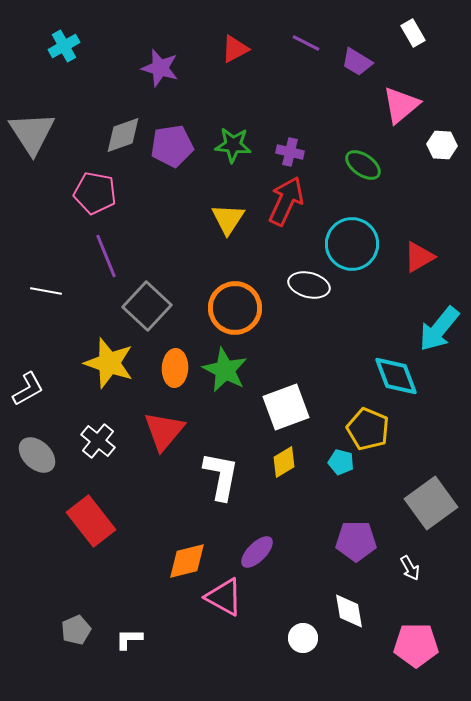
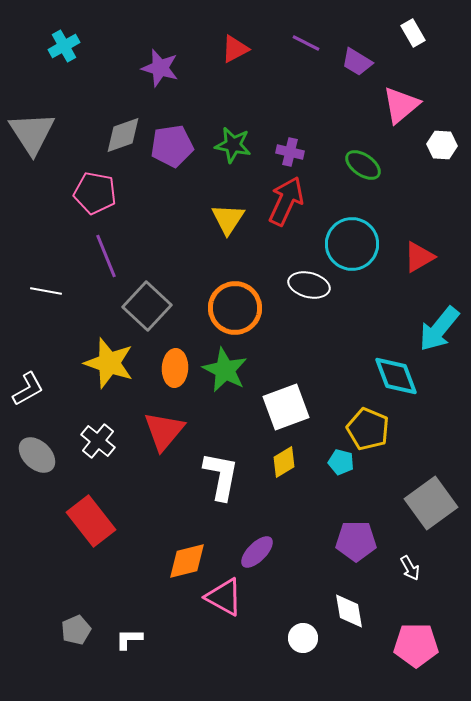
green star at (233, 145): rotated 6 degrees clockwise
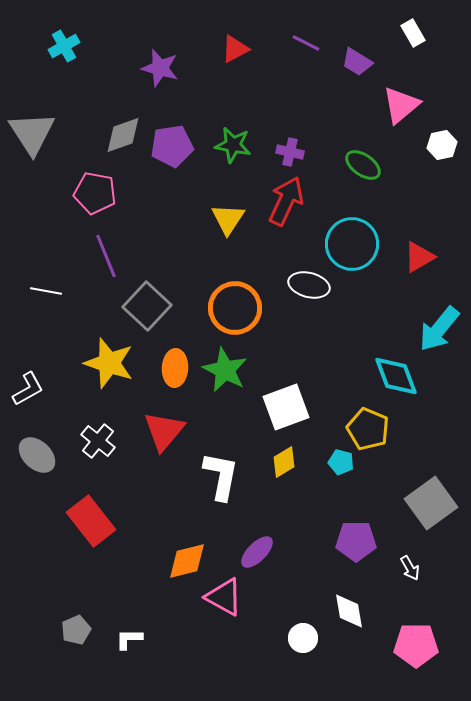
white hexagon at (442, 145): rotated 16 degrees counterclockwise
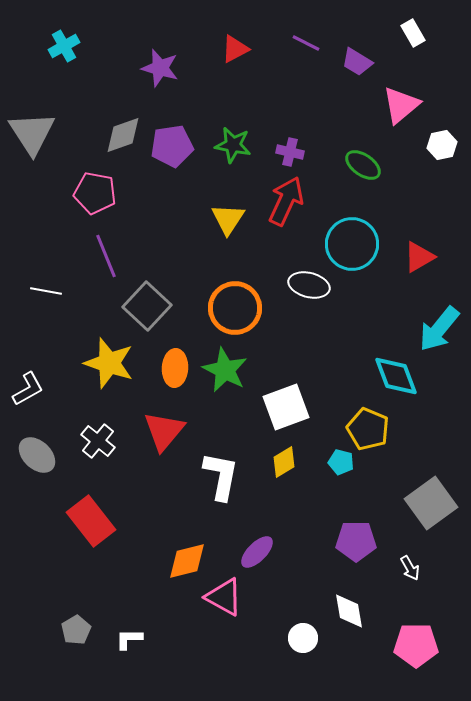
gray pentagon at (76, 630): rotated 8 degrees counterclockwise
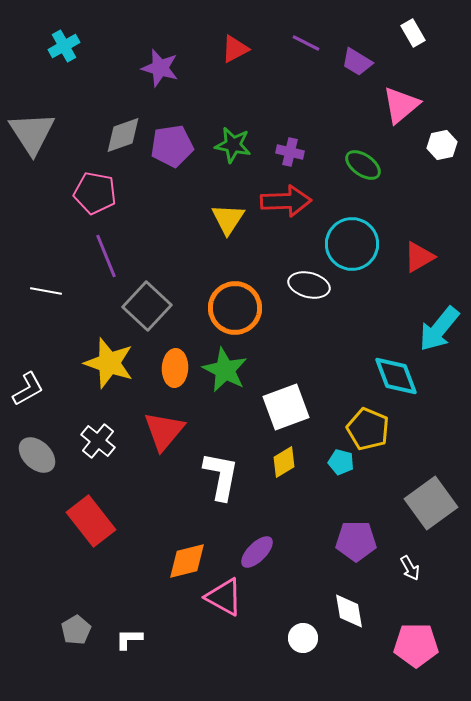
red arrow at (286, 201): rotated 63 degrees clockwise
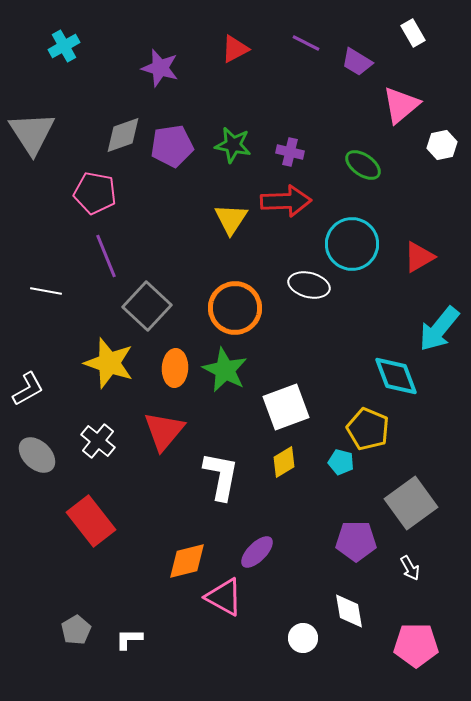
yellow triangle at (228, 219): moved 3 px right
gray square at (431, 503): moved 20 px left
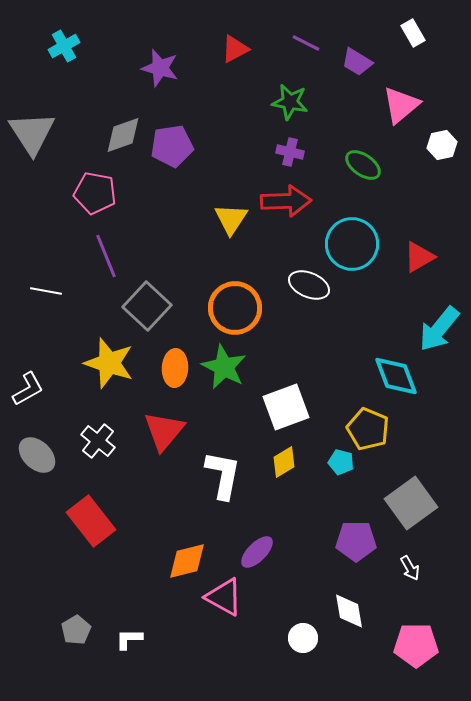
green star at (233, 145): moved 57 px right, 43 px up
white ellipse at (309, 285): rotated 9 degrees clockwise
green star at (225, 370): moved 1 px left, 3 px up
white L-shape at (221, 476): moved 2 px right, 1 px up
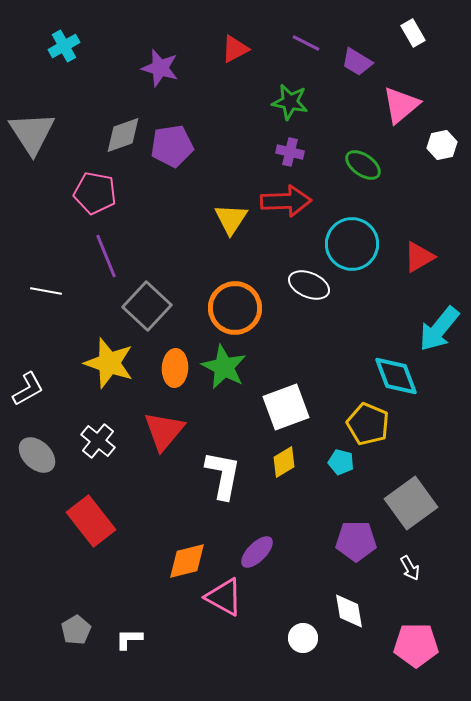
yellow pentagon at (368, 429): moved 5 px up
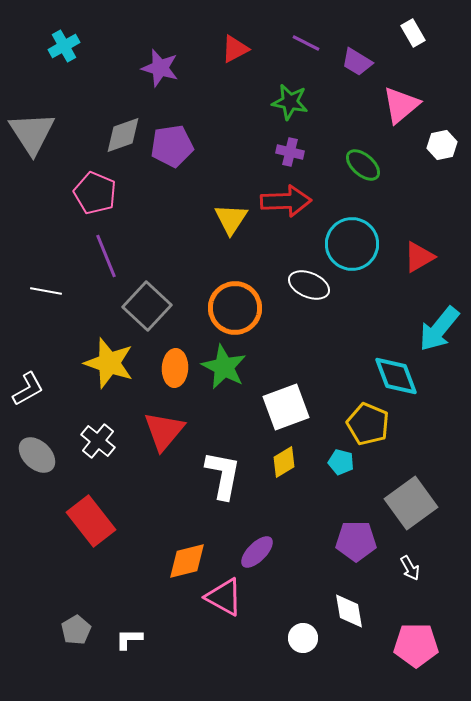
green ellipse at (363, 165): rotated 6 degrees clockwise
pink pentagon at (95, 193): rotated 12 degrees clockwise
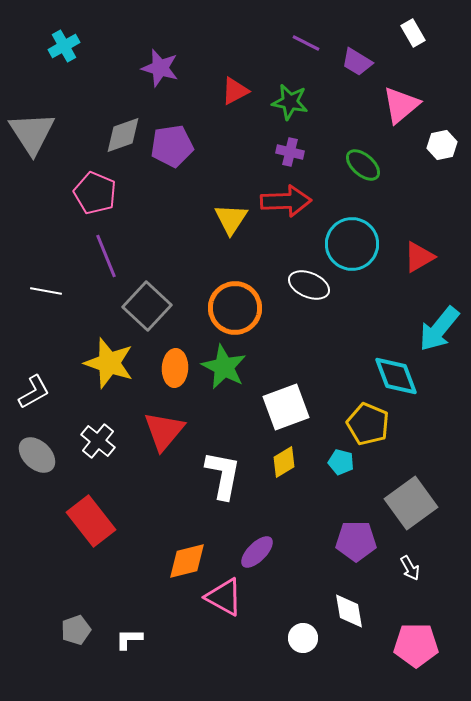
red triangle at (235, 49): moved 42 px down
white L-shape at (28, 389): moved 6 px right, 3 px down
gray pentagon at (76, 630): rotated 12 degrees clockwise
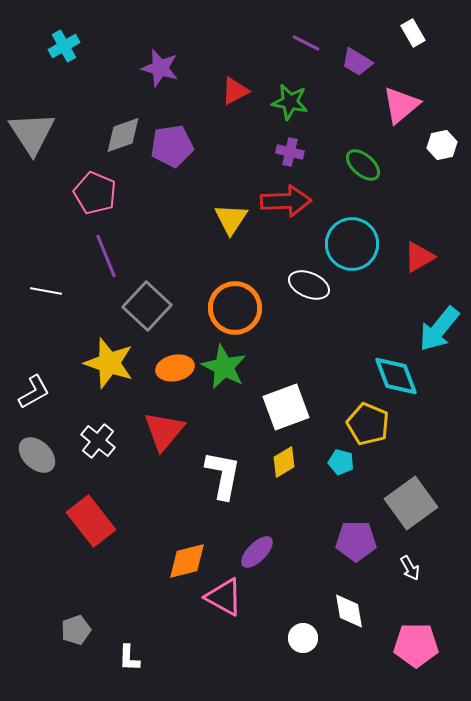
orange ellipse at (175, 368): rotated 75 degrees clockwise
white L-shape at (129, 639): moved 19 px down; rotated 88 degrees counterclockwise
